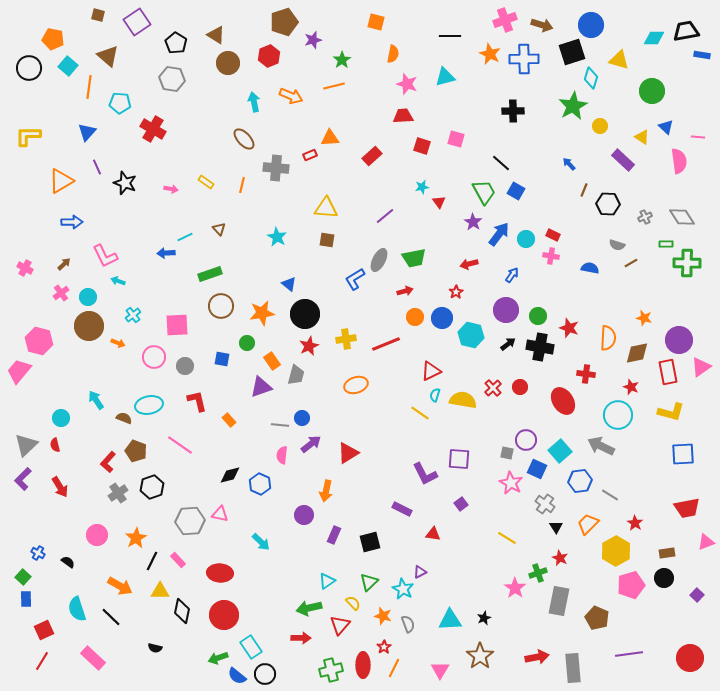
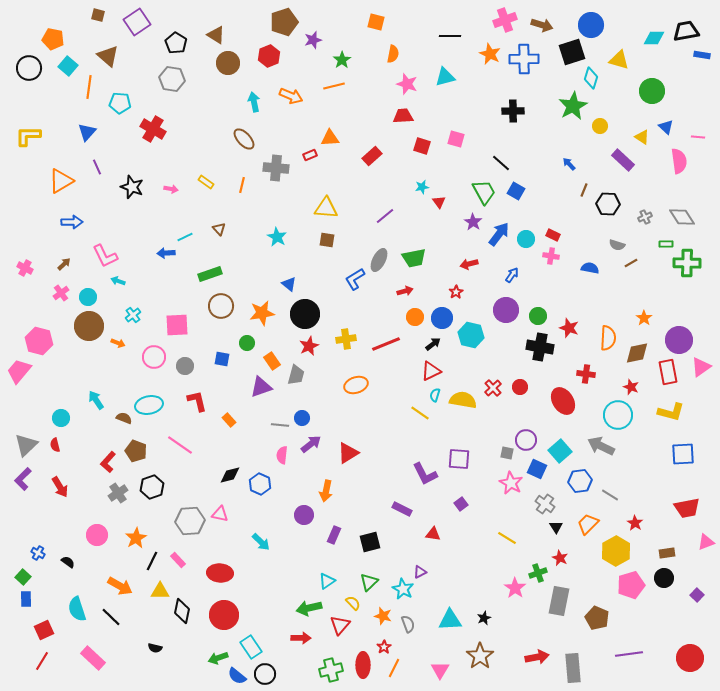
black star at (125, 183): moved 7 px right, 4 px down
orange star at (644, 318): rotated 21 degrees clockwise
black arrow at (508, 344): moved 75 px left
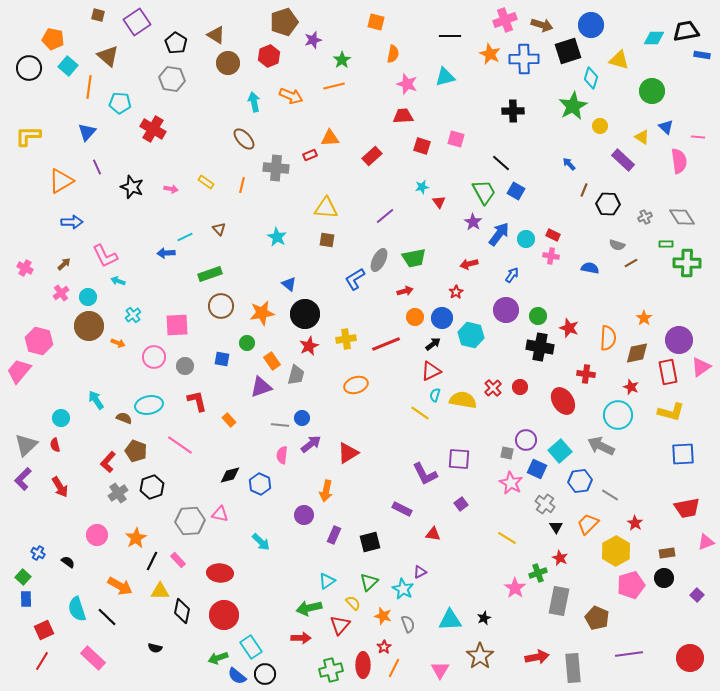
black square at (572, 52): moved 4 px left, 1 px up
black line at (111, 617): moved 4 px left
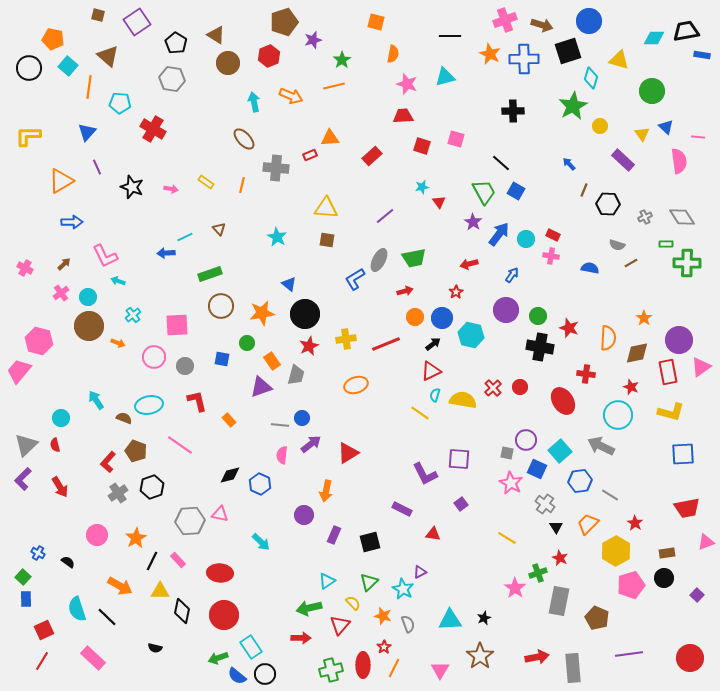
blue circle at (591, 25): moved 2 px left, 4 px up
yellow triangle at (642, 137): moved 3 px up; rotated 21 degrees clockwise
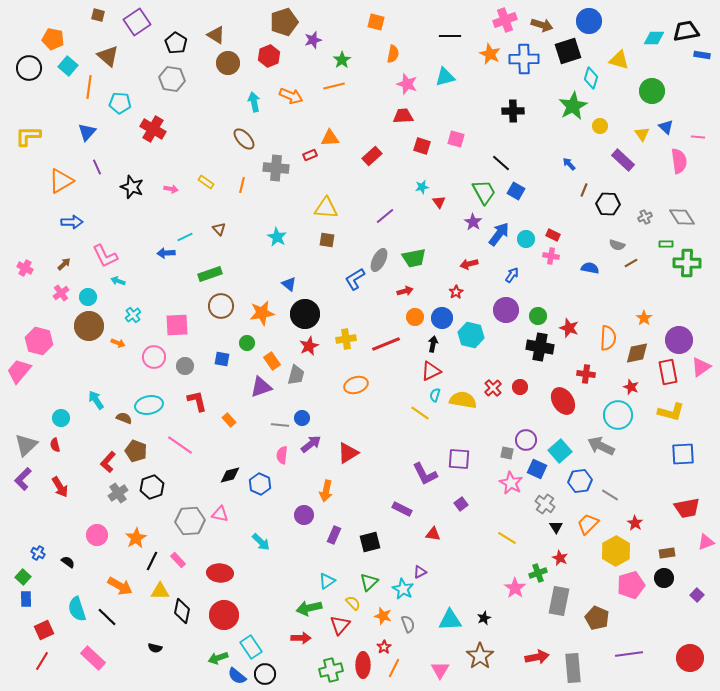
black arrow at (433, 344): rotated 42 degrees counterclockwise
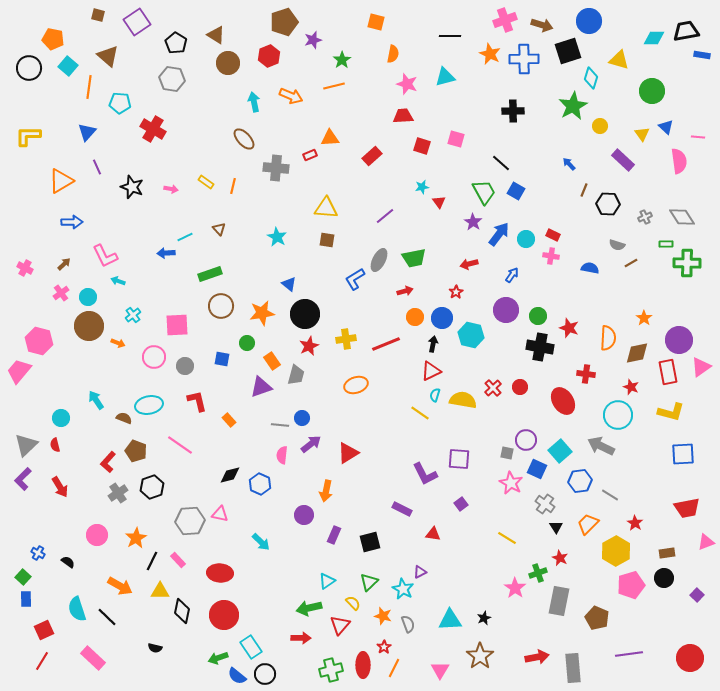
orange line at (242, 185): moved 9 px left, 1 px down
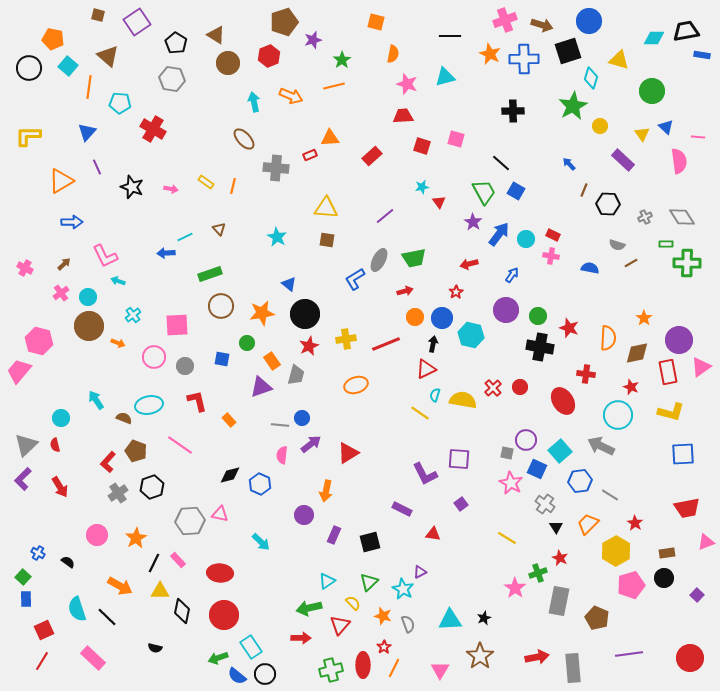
red triangle at (431, 371): moved 5 px left, 2 px up
black line at (152, 561): moved 2 px right, 2 px down
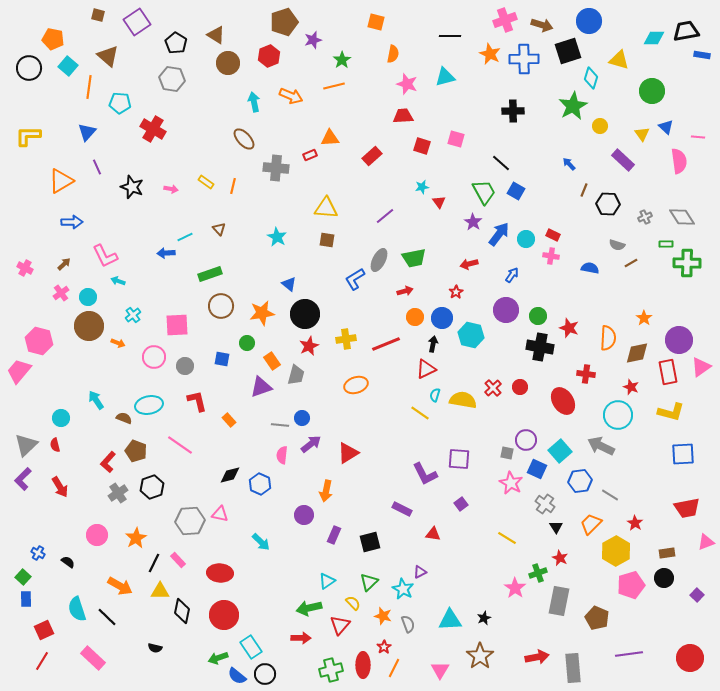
orange trapezoid at (588, 524): moved 3 px right
